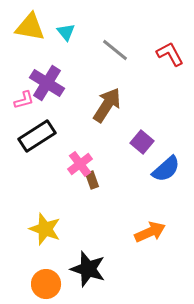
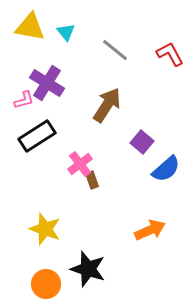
orange arrow: moved 2 px up
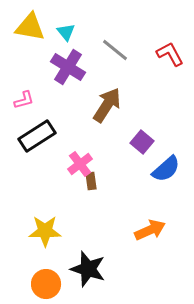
purple cross: moved 21 px right, 16 px up
brown rectangle: moved 1 px left, 1 px down; rotated 12 degrees clockwise
yellow star: moved 2 px down; rotated 20 degrees counterclockwise
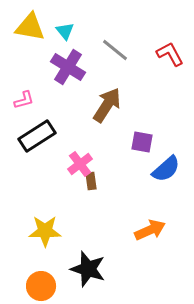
cyan triangle: moved 1 px left, 1 px up
purple square: rotated 30 degrees counterclockwise
orange circle: moved 5 px left, 2 px down
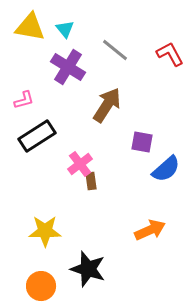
cyan triangle: moved 2 px up
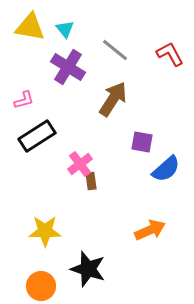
brown arrow: moved 6 px right, 6 px up
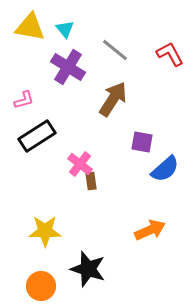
pink cross: rotated 15 degrees counterclockwise
blue semicircle: moved 1 px left
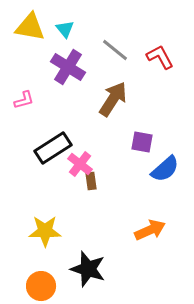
red L-shape: moved 10 px left, 3 px down
black rectangle: moved 16 px right, 12 px down
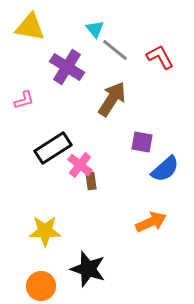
cyan triangle: moved 30 px right
purple cross: moved 1 px left
brown arrow: moved 1 px left
pink cross: moved 1 px down
orange arrow: moved 1 px right, 8 px up
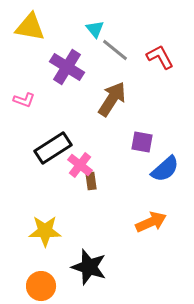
pink L-shape: rotated 35 degrees clockwise
black star: moved 1 px right, 2 px up
